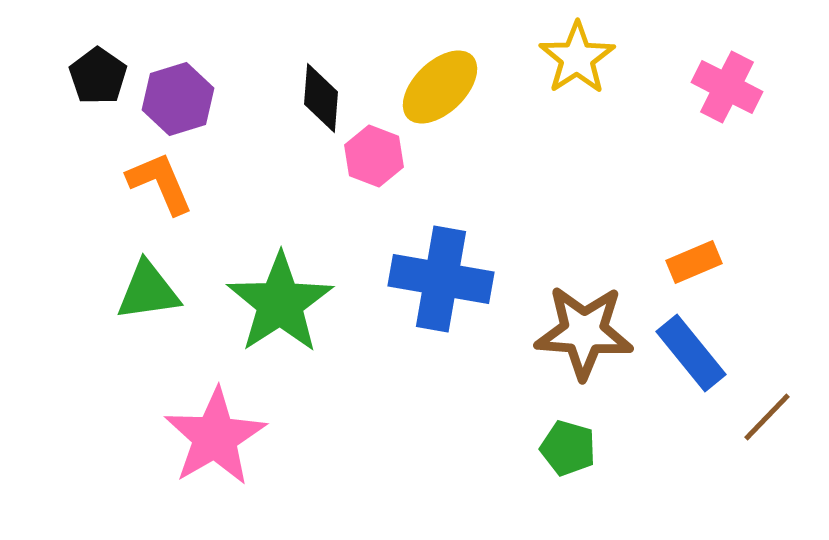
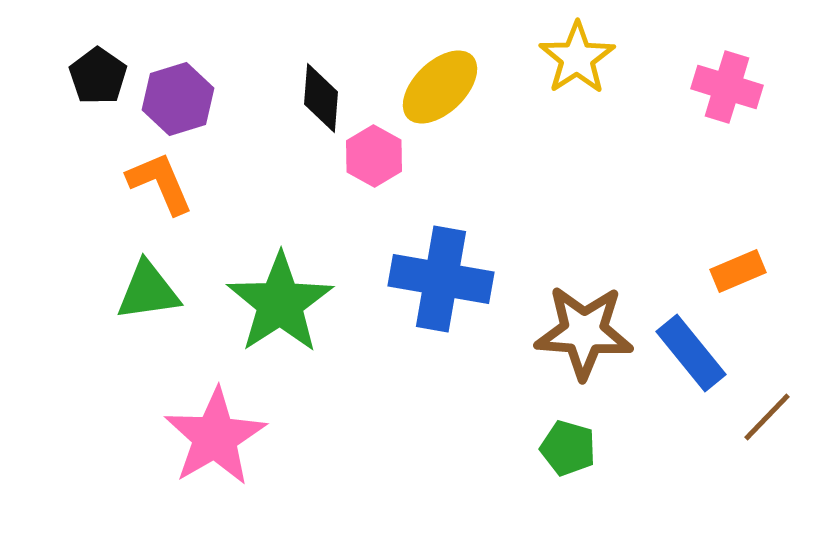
pink cross: rotated 10 degrees counterclockwise
pink hexagon: rotated 8 degrees clockwise
orange rectangle: moved 44 px right, 9 px down
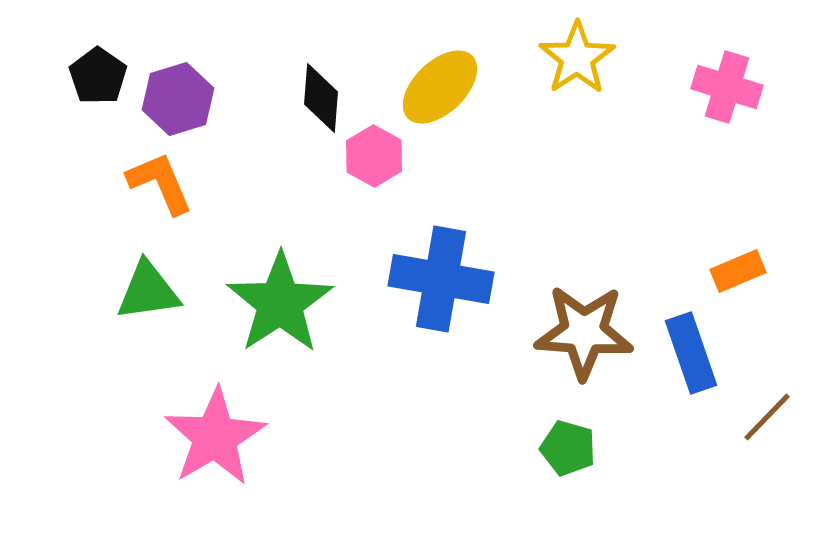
blue rectangle: rotated 20 degrees clockwise
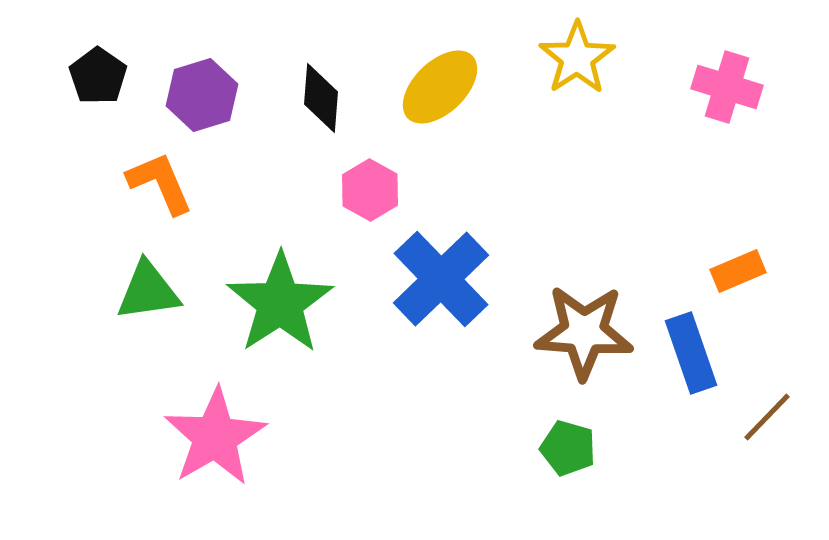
purple hexagon: moved 24 px right, 4 px up
pink hexagon: moved 4 px left, 34 px down
blue cross: rotated 36 degrees clockwise
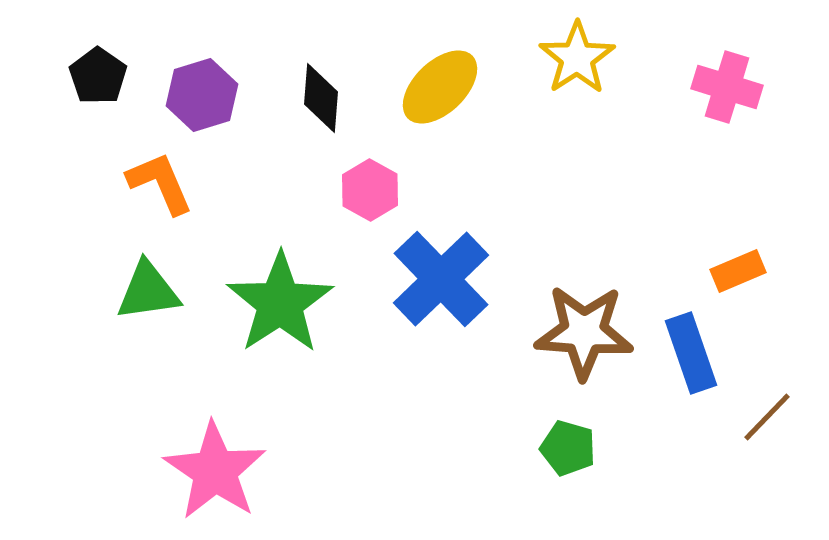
pink star: moved 34 px down; rotated 8 degrees counterclockwise
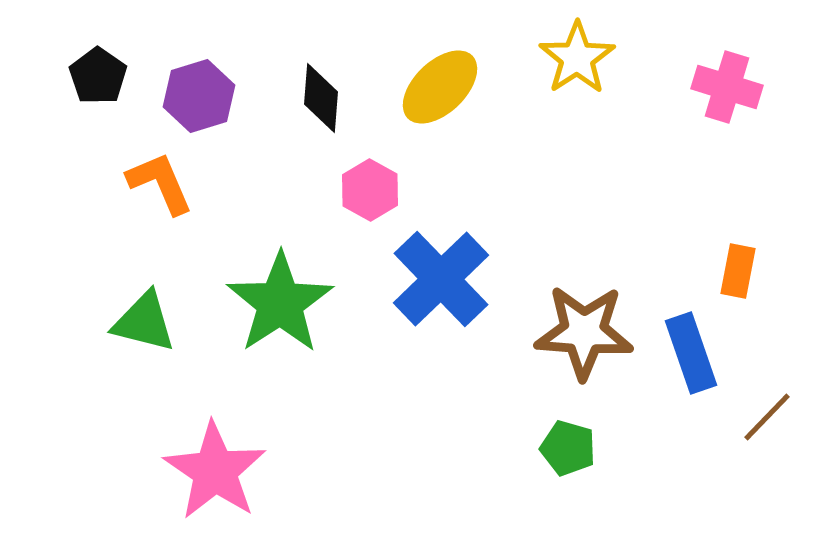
purple hexagon: moved 3 px left, 1 px down
orange rectangle: rotated 56 degrees counterclockwise
green triangle: moved 4 px left, 31 px down; rotated 22 degrees clockwise
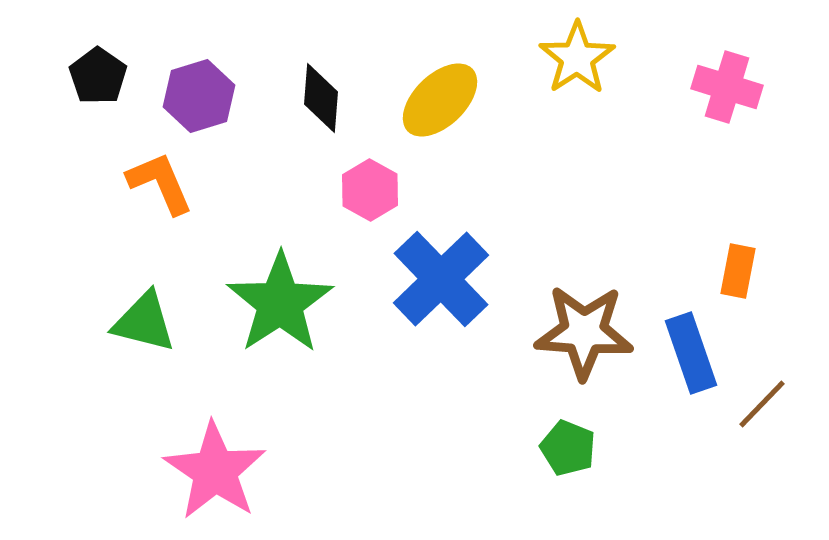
yellow ellipse: moved 13 px down
brown line: moved 5 px left, 13 px up
green pentagon: rotated 6 degrees clockwise
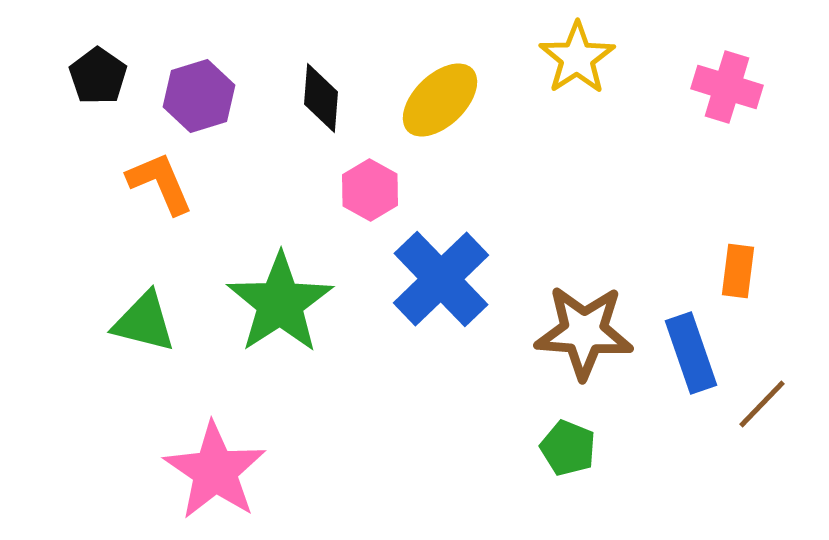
orange rectangle: rotated 4 degrees counterclockwise
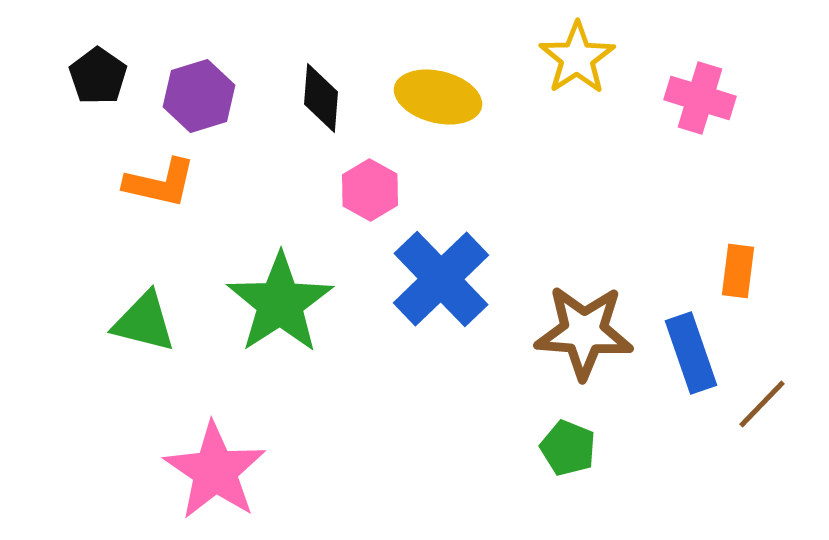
pink cross: moved 27 px left, 11 px down
yellow ellipse: moved 2 px left, 3 px up; rotated 58 degrees clockwise
orange L-shape: rotated 126 degrees clockwise
